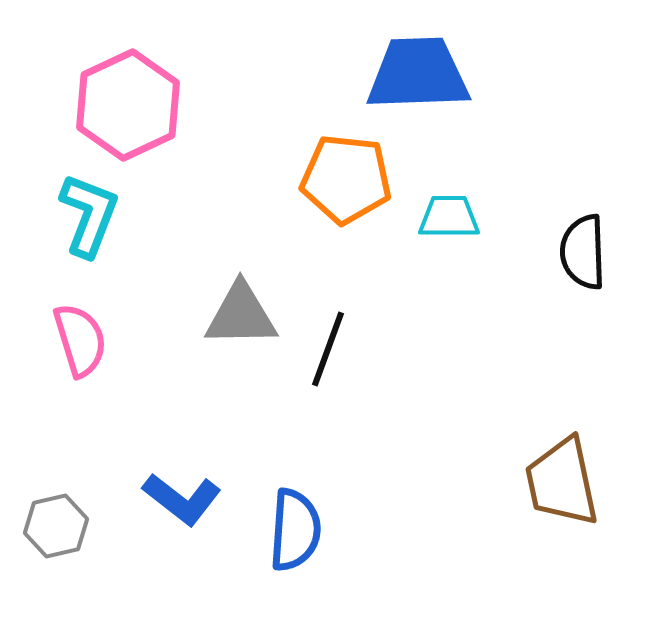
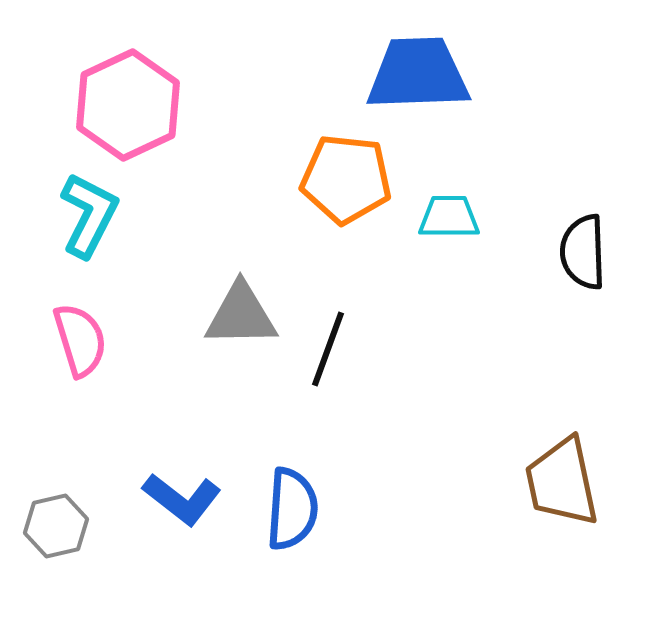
cyan L-shape: rotated 6 degrees clockwise
blue semicircle: moved 3 px left, 21 px up
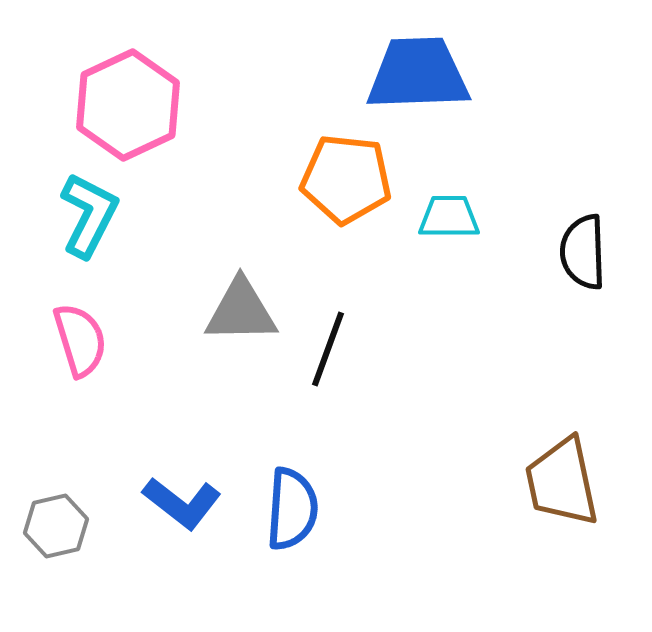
gray triangle: moved 4 px up
blue L-shape: moved 4 px down
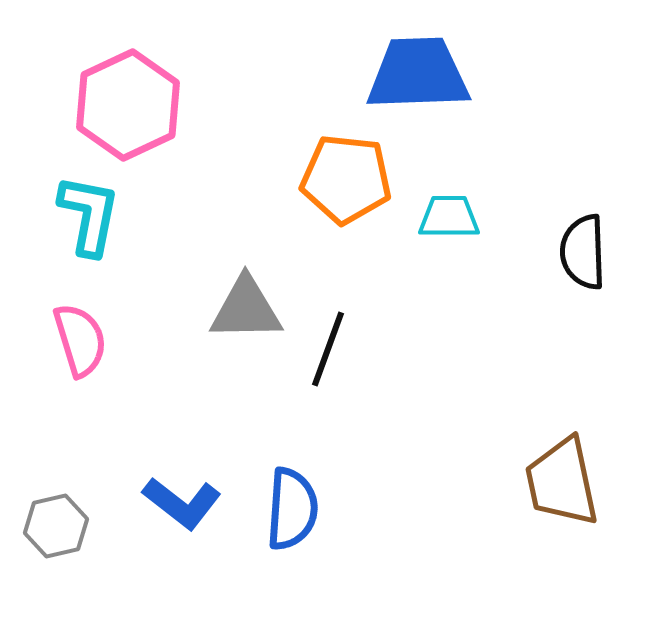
cyan L-shape: rotated 16 degrees counterclockwise
gray triangle: moved 5 px right, 2 px up
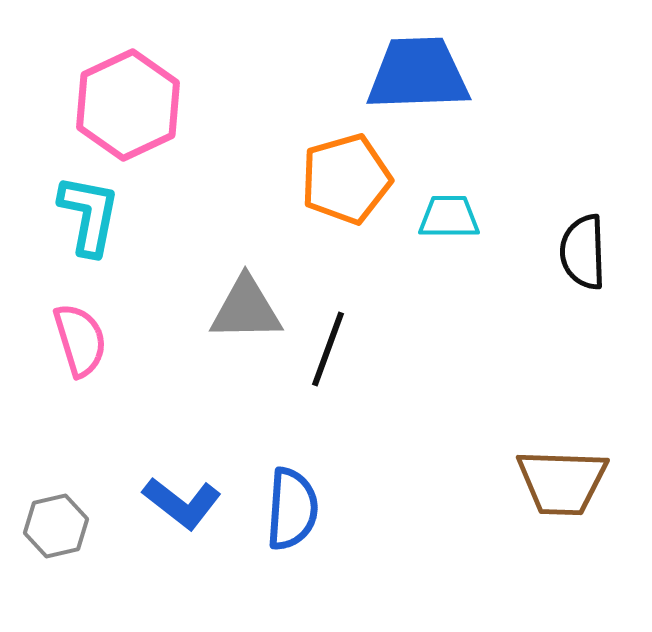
orange pentagon: rotated 22 degrees counterclockwise
brown trapezoid: rotated 76 degrees counterclockwise
